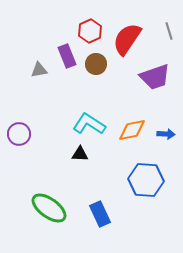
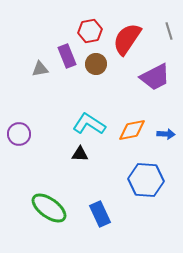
red hexagon: rotated 15 degrees clockwise
gray triangle: moved 1 px right, 1 px up
purple trapezoid: rotated 8 degrees counterclockwise
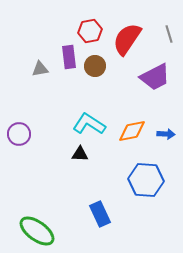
gray line: moved 3 px down
purple rectangle: moved 2 px right, 1 px down; rotated 15 degrees clockwise
brown circle: moved 1 px left, 2 px down
orange diamond: moved 1 px down
green ellipse: moved 12 px left, 23 px down
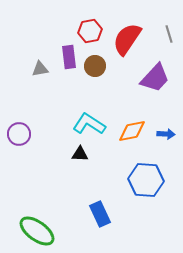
purple trapezoid: moved 1 px down; rotated 20 degrees counterclockwise
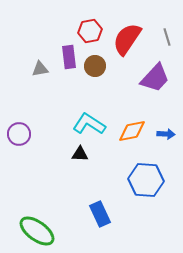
gray line: moved 2 px left, 3 px down
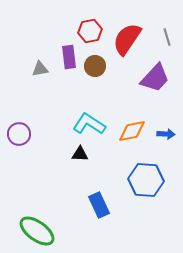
blue rectangle: moved 1 px left, 9 px up
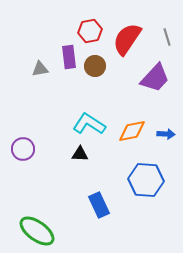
purple circle: moved 4 px right, 15 px down
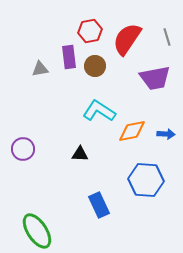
purple trapezoid: rotated 36 degrees clockwise
cyan L-shape: moved 10 px right, 13 px up
green ellipse: rotated 21 degrees clockwise
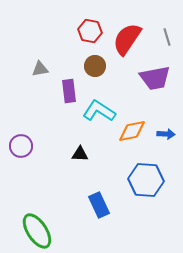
red hexagon: rotated 20 degrees clockwise
purple rectangle: moved 34 px down
purple circle: moved 2 px left, 3 px up
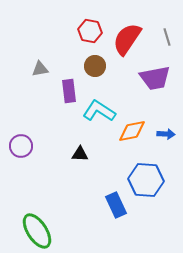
blue rectangle: moved 17 px right
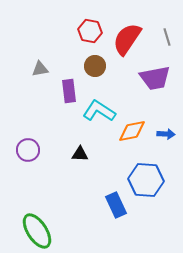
purple circle: moved 7 px right, 4 px down
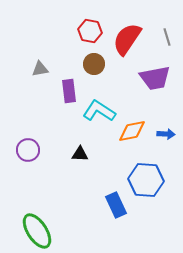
brown circle: moved 1 px left, 2 px up
